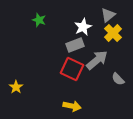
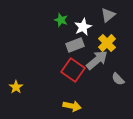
green star: moved 22 px right
yellow cross: moved 6 px left, 10 px down
red square: moved 1 px right, 1 px down; rotated 10 degrees clockwise
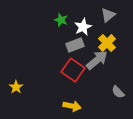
gray semicircle: moved 13 px down
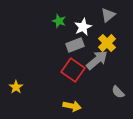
green star: moved 2 px left, 1 px down
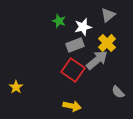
white star: rotated 12 degrees clockwise
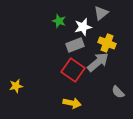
gray triangle: moved 7 px left, 2 px up
yellow cross: rotated 24 degrees counterclockwise
gray arrow: moved 1 px right, 2 px down
yellow star: moved 1 px up; rotated 24 degrees clockwise
yellow arrow: moved 3 px up
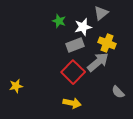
red square: moved 2 px down; rotated 10 degrees clockwise
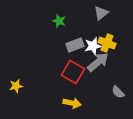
white star: moved 10 px right, 19 px down
red square: rotated 15 degrees counterclockwise
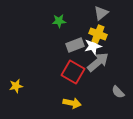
green star: rotated 24 degrees counterclockwise
yellow cross: moved 9 px left, 9 px up
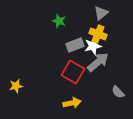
green star: rotated 24 degrees clockwise
yellow arrow: rotated 24 degrees counterclockwise
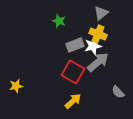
yellow arrow: moved 1 px right, 2 px up; rotated 30 degrees counterclockwise
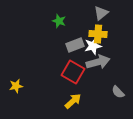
yellow cross: rotated 18 degrees counterclockwise
gray arrow: rotated 25 degrees clockwise
